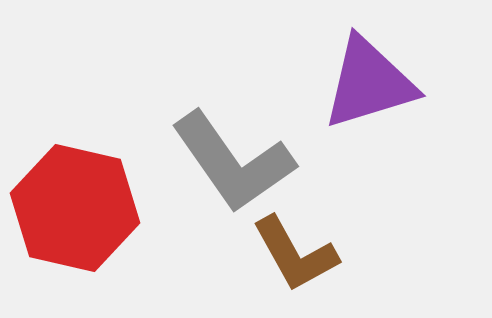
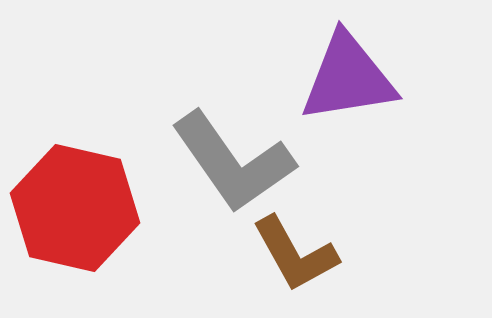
purple triangle: moved 21 px left, 5 px up; rotated 8 degrees clockwise
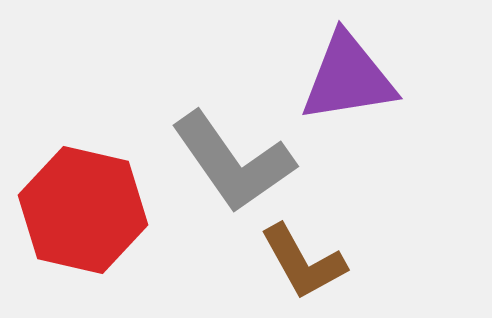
red hexagon: moved 8 px right, 2 px down
brown L-shape: moved 8 px right, 8 px down
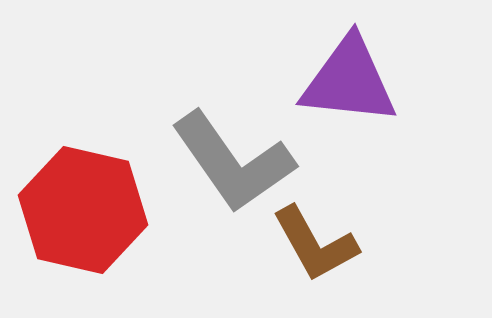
purple triangle: moved 1 px right, 3 px down; rotated 15 degrees clockwise
brown L-shape: moved 12 px right, 18 px up
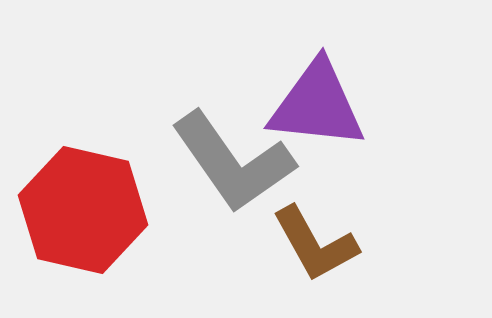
purple triangle: moved 32 px left, 24 px down
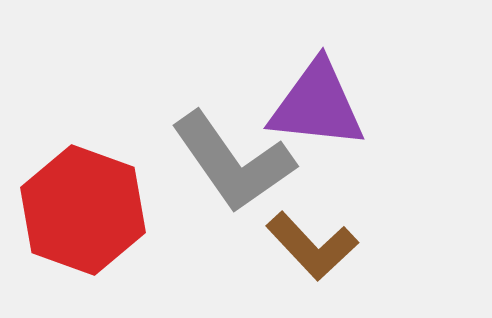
red hexagon: rotated 7 degrees clockwise
brown L-shape: moved 3 px left, 2 px down; rotated 14 degrees counterclockwise
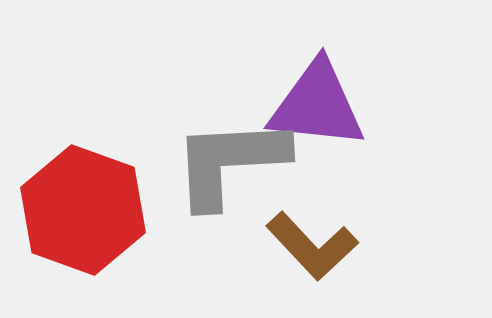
gray L-shape: moved 3 px left; rotated 122 degrees clockwise
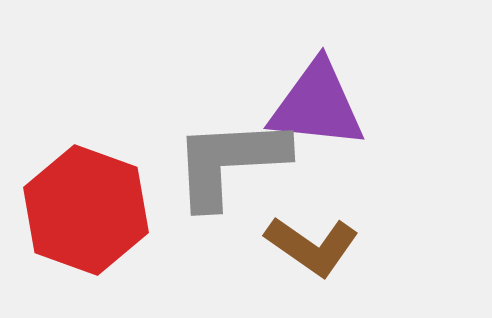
red hexagon: moved 3 px right
brown L-shape: rotated 12 degrees counterclockwise
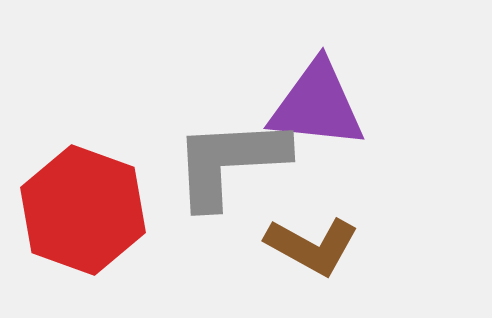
red hexagon: moved 3 px left
brown L-shape: rotated 6 degrees counterclockwise
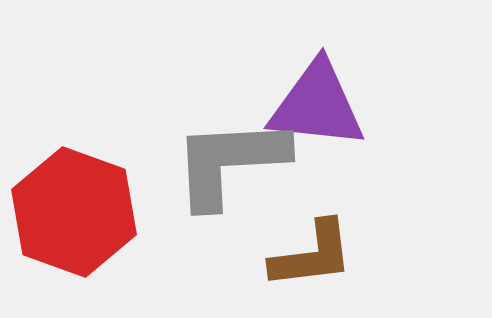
red hexagon: moved 9 px left, 2 px down
brown L-shape: moved 9 px down; rotated 36 degrees counterclockwise
